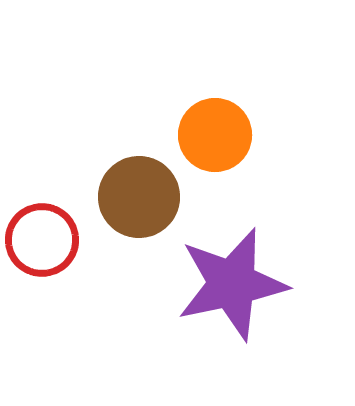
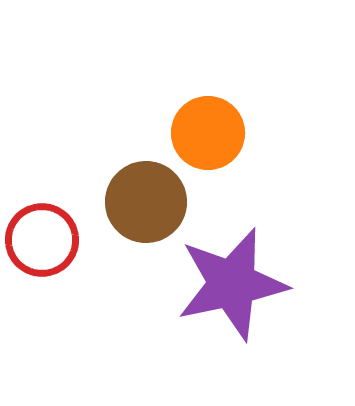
orange circle: moved 7 px left, 2 px up
brown circle: moved 7 px right, 5 px down
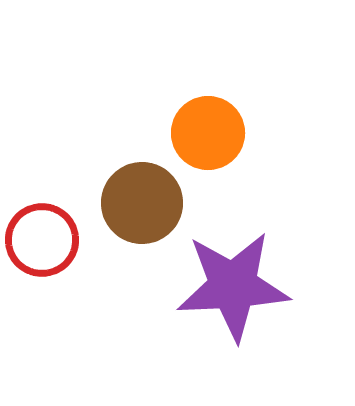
brown circle: moved 4 px left, 1 px down
purple star: moved 1 px right, 2 px down; rotated 9 degrees clockwise
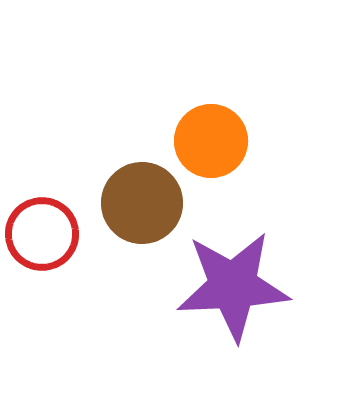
orange circle: moved 3 px right, 8 px down
red circle: moved 6 px up
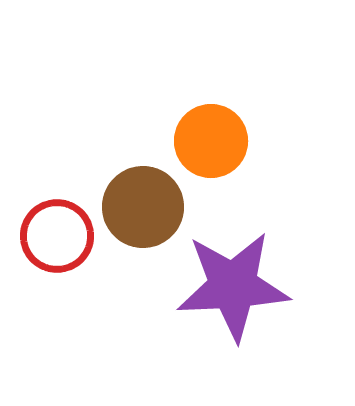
brown circle: moved 1 px right, 4 px down
red circle: moved 15 px right, 2 px down
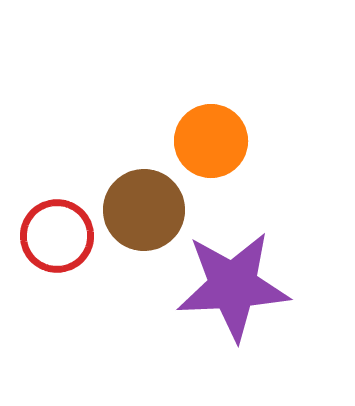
brown circle: moved 1 px right, 3 px down
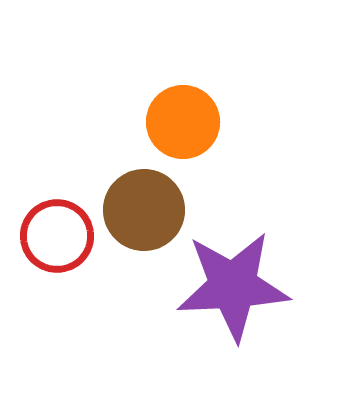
orange circle: moved 28 px left, 19 px up
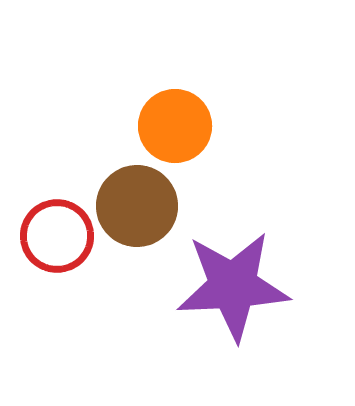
orange circle: moved 8 px left, 4 px down
brown circle: moved 7 px left, 4 px up
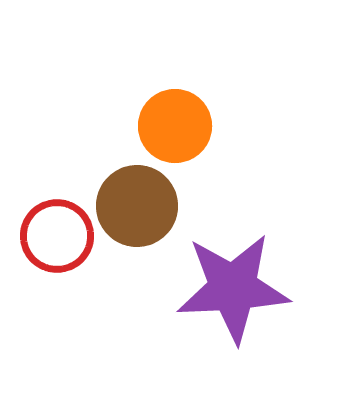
purple star: moved 2 px down
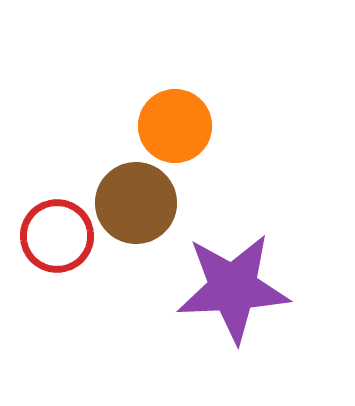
brown circle: moved 1 px left, 3 px up
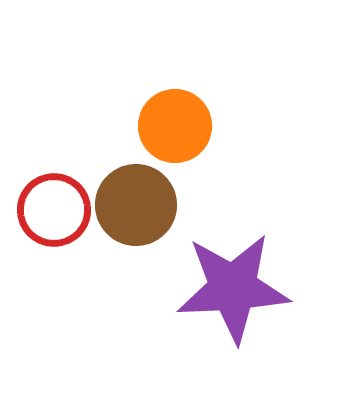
brown circle: moved 2 px down
red circle: moved 3 px left, 26 px up
